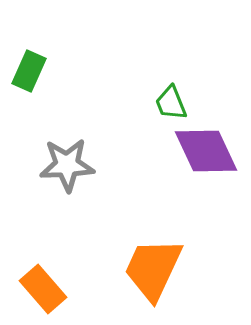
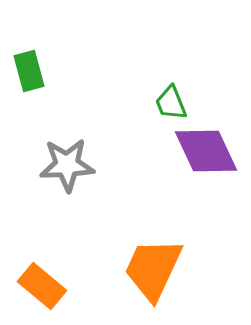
green rectangle: rotated 39 degrees counterclockwise
orange rectangle: moved 1 px left, 3 px up; rotated 9 degrees counterclockwise
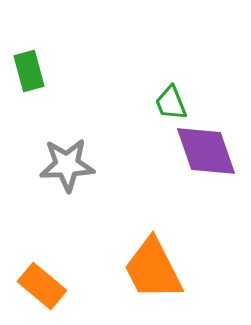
purple diamond: rotated 6 degrees clockwise
orange trapezoid: rotated 52 degrees counterclockwise
